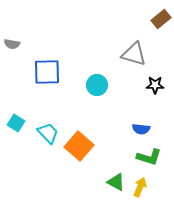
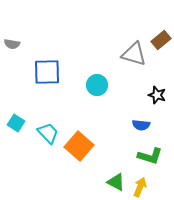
brown rectangle: moved 21 px down
black star: moved 2 px right, 10 px down; rotated 18 degrees clockwise
blue semicircle: moved 4 px up
green L-shape: moved 1 px right, 1 px up
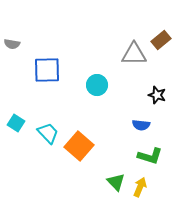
gray triangle: rotated 16 degrees counterclockwise
blue square: moved 2 px up
green triangle: rotated 18 degrees clockwise
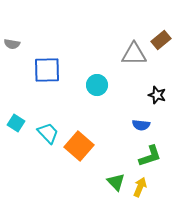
green L-shape: rotated 35 degrees counterclockwise
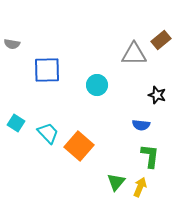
green L-shape: rotated 65 degrees counterclockwise
green triangle: rotated 24 degrees clockwise
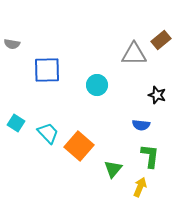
green triangle: moved 3 px left, 13 px up
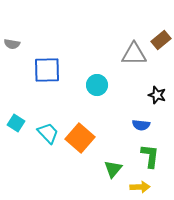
orange square: moved 1 px right, 8 px up
yellow arrow: rotated 66 degrees clockwise
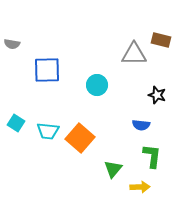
brown rectangle: rotated 54 degrees clockwise
cyan trapezoid: moved 2 px up; rotated 140 degrees clockwise
green L-shape: moved 2 px right
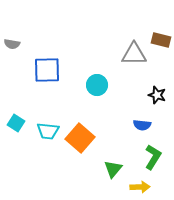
blue semicircle: moved 1 px right
green L-shape: moved 1 px right, 1 px down; rotated 25 degrees clockwise
